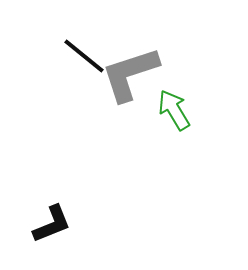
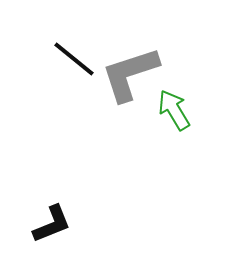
black line: moved 10 px left, 3 px down
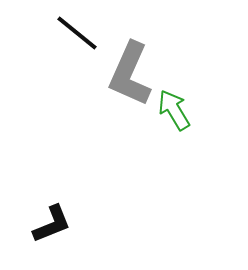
black line: moved 3 px right, 26 px up
gray L-shape: rotated 48 degrees counterclockwise
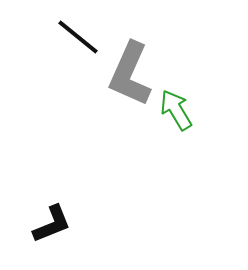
black line: moved 1 px right, 4 px down
green arrow: moved 2 px right
